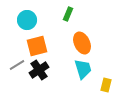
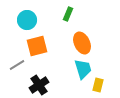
black cross: moved 15 px down
yellow rectangle: moved 8 px left
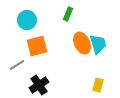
cyan trapezoid: moved 15 px right, 25 px up
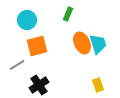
yellow rectangle: rotated 32 degrees counterclockwise
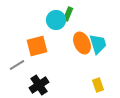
cyan circle: moved 29 px right
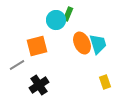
yellow rectangle: moved 7 px right, 3 px up
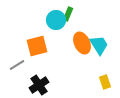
cyan trapezoid: moved 1 px right, 1 px down; rotated 15 degrees counterclockwise
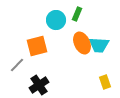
green rectangle: moved 9 px right
cyan trapezoid: rotated 125 degrees clockwise
gray line: rotated 14 degrees counterclockwise
